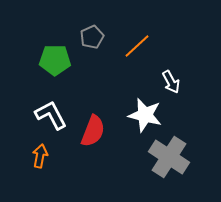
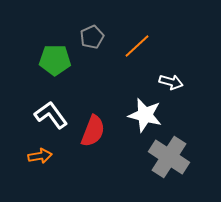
white arrow: rotated 45 degrees counterclockwise
white L-shape: rotated 8 degrees counterclockwise
orange arrow: rotated 70 degrees clockwise
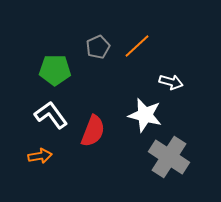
gray pentagon: moved 6 px right, 10 px down
green pentagon: moved 10 px down
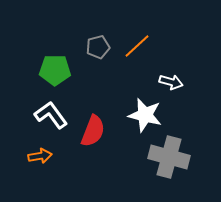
gray pentagon: rotated 10 degrees clockwise
gray cross: rotated 18 degrees counterclockwise
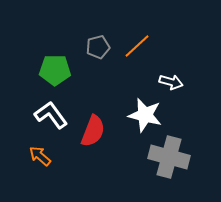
orange arrow: rotated 130 degrees counterclockwise
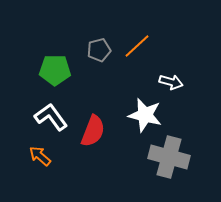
gray pentagon: moved 1 px right, 3 px down
white L-shape: moved 2 px down
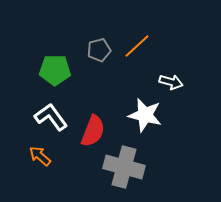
gray cross: moved 45 px left, 10 px down
